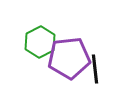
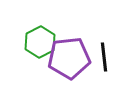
black line: moved 9 px right, 12 px up
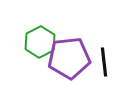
black line: moved 5 px down
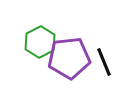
black line: rotated 16 degrees counterclockwise
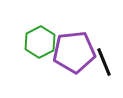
purple pentagon: moved 5 px right, 6 px up
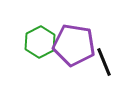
purple pentagon: moved 7 px up; rotated 15 degrees clockwise
